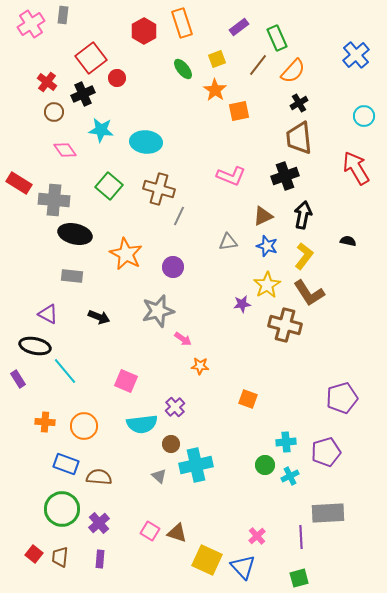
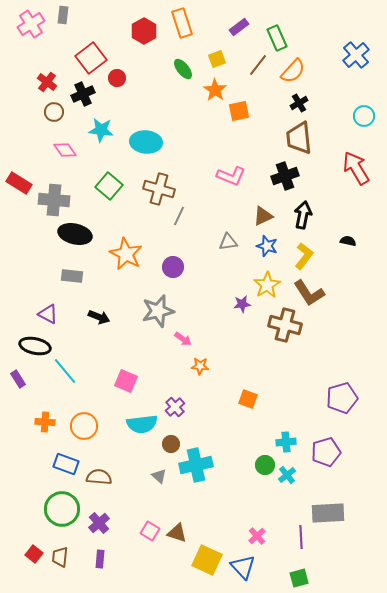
cyan cross at (290, 476): moved 3 px left, 1 px up; rotated 12 degrees counterclockwise
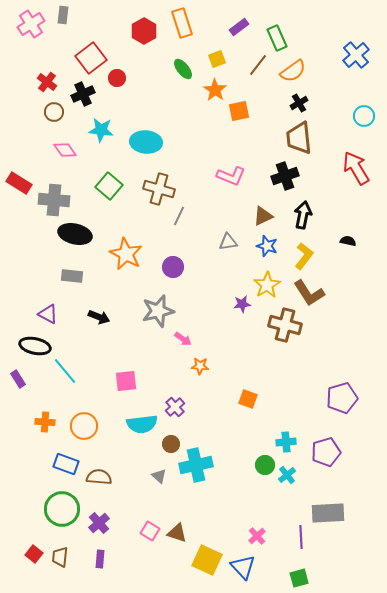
orange semicircle at (293, 71): rotated 12 degrees clockwise
pink square at (126, 381): rotated 30 degrees counterclockwise
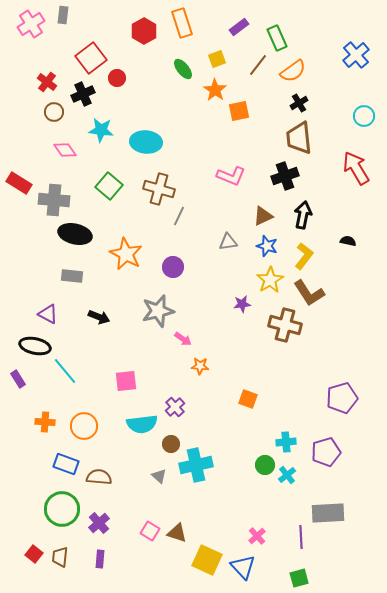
yellow star at (267, 285): moved 3 px right, 5 px up
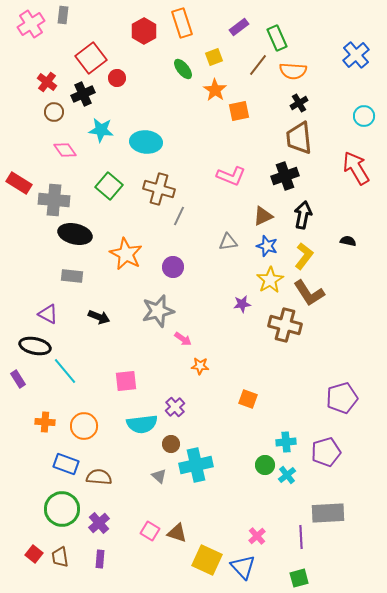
yellow square at (217, 59): moved 3 px left, 2 px up
orange semicircle at (293, 71): rotated 40 degrees clockwise
brown trapezoid at (60, 557): rotated 15 degrees counterclockwise
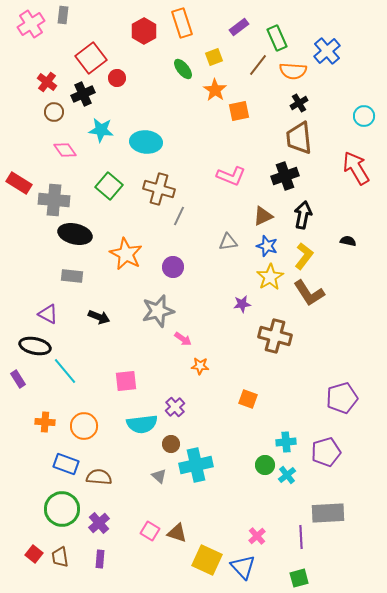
blue cross at (356, 55): moved 29 px left, 4 px up
yellow star at (270, 280): moved 3 px up
brown cross at (285, 325): moved 10 px left, 11 px down
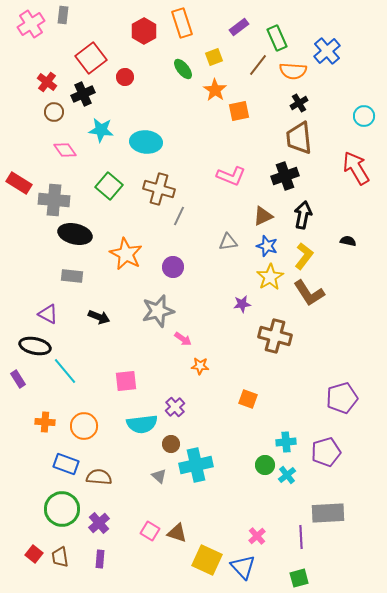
red circle at (117, 78): moved 8 px right, 1 px up
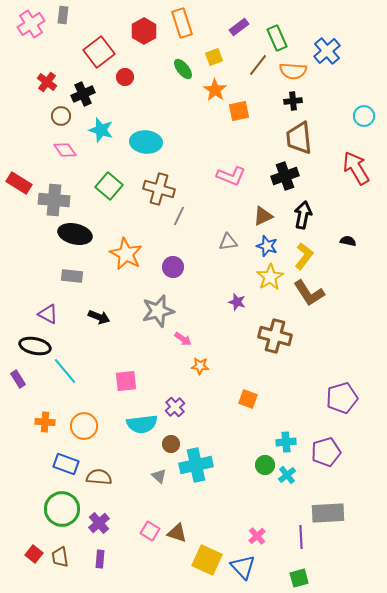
red square at (91, 58): moved 8 px right, 6 px up
black cross at (299, 103): moved 6 px left, 2 px up; rotated 24 degrees clockwise
brown circle at (54, 112): moved 7 px right, 4 px down
cyan star at (101, 130): rotated 10 degrees clockwise
purple star at (242, 304): moved 5 px left, 2 px up; rotated 24 degrees clockwise
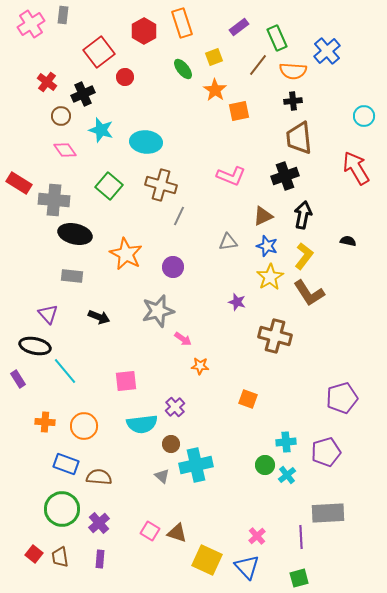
brown cross at (159, 189): moved 2 px right, 4 px up
purple triangle at (48, 314): rotated 20 degrees clockwise
gray triangle at (159, 476): moved 3 px right
blue triangle at (243, 567): moved 4 px right
